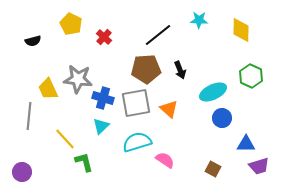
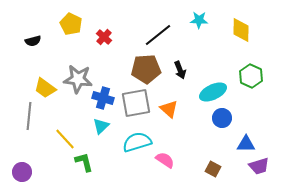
yellow trapezoid: moved 3 px left, 1 px up; rotated 30 degrees counterclockwise
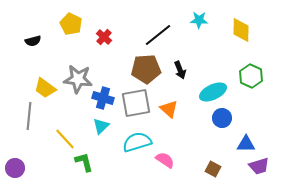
purple circle: moved 7 px left, 4 px up
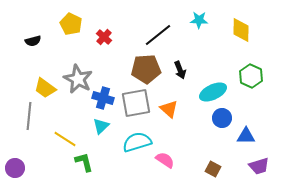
gray star: rotated 20 degrees clockwise
yellow line: rotated 15 degrees counterclockwise
blue triangle: moved 8 px up
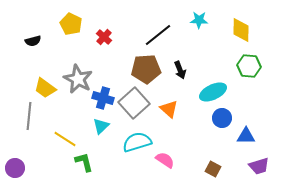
green hexagon: moved 2 px left, 10 px up; rotated 20 degrees counterclockwise
gray square: moved 2 px left; rotated 32 degrees counterclockwise
